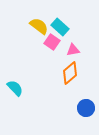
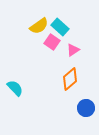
yellow semicircle: rotated 108 degrees clockwise
pink triangle: rotated 24 degrees counterclockwise
orange diamond: moved 6 px down
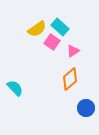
yellow semicircle: moved 2 px left, 3 px down
pink triangle: moved 1 px down
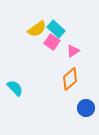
cyan rectangle: moved 4 px left, 2 px down
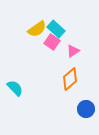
blue circle: moved 1 px down
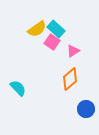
cyan semicircle: moved 3 px right
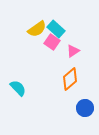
blue circle: moved 1 px left, 1 px up
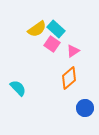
pink square: moved 2 px down
orange diamond: moved 1 px left, 1 px up
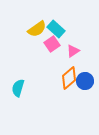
pink square: rotated 21 degrees clockwise
cyan semicircle: rotated 120 degrees counterclockwise
blue circle: moved 27 px up
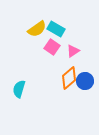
cyan rectangle: rotated 12 degrees counterclockwise
pink square: moved 3 px down; rotated 21 degrees counterclockwise
cyan semicircle: moved 1 px right, 1 px down
